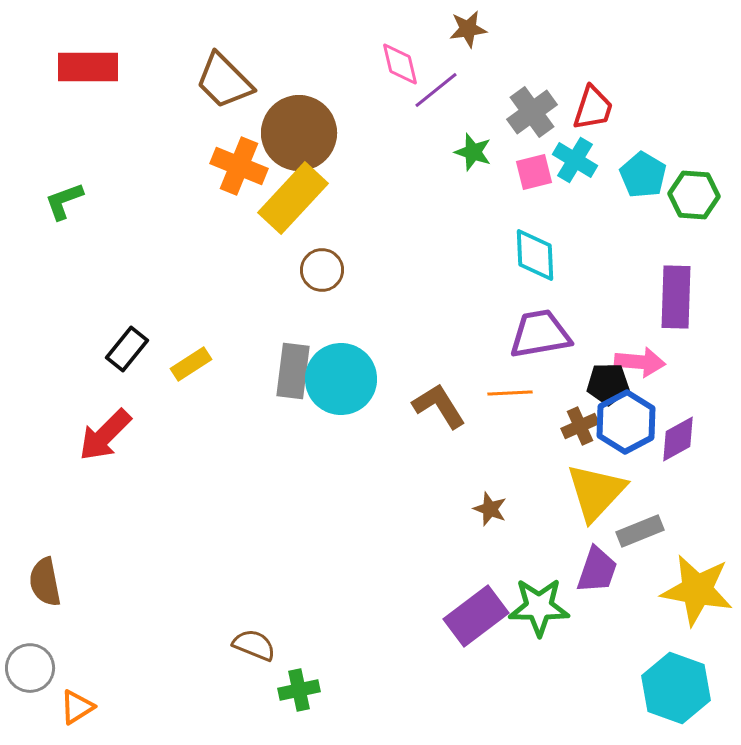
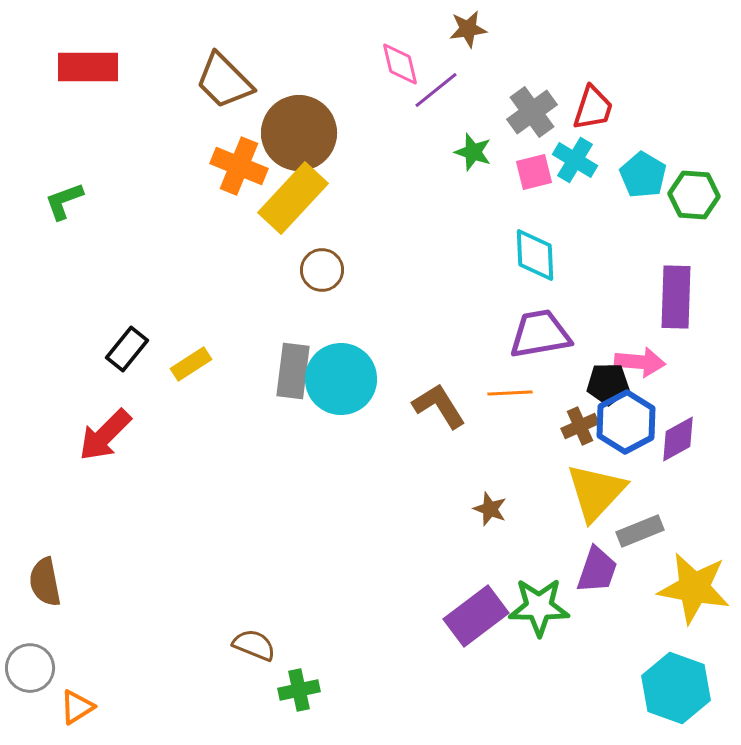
yellow star at (697, 590): moved 3 px left, 2 px up
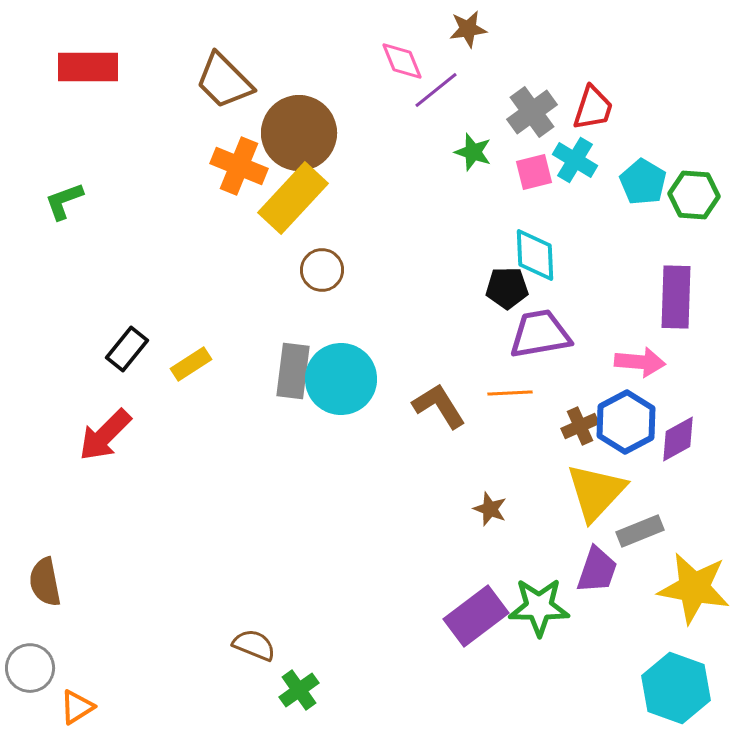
pink diamond at (400, 64): moved 2 px right, 3 px up; rotated 9 degrees counterclockwise
cyan pentagon at (643, 175): moved 7 px down
black pentagon at (608, 384): moved 101 px left, 96 px up
green cross at (299, 690): rotated 24 degrees counterclockwise
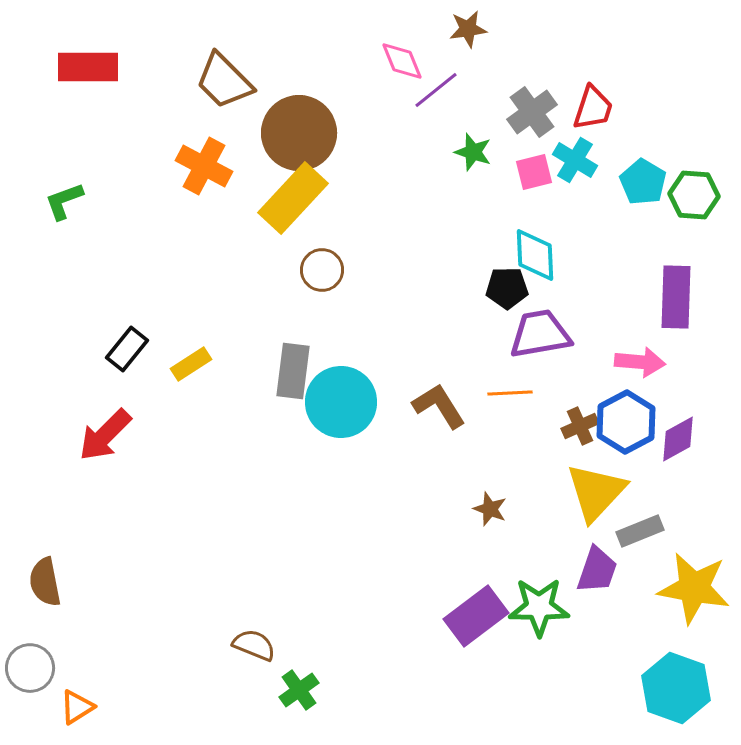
orange cross at (239, 166): moved 35 px left; rotated 6 degrees clockwise
cyan circle at (341, 379): moved 23 px down
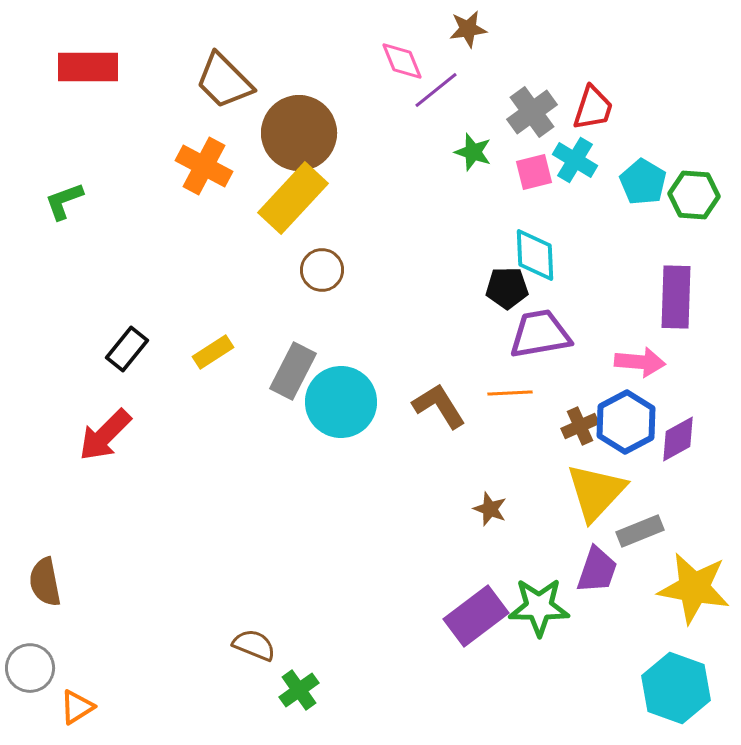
yellow rectangle at (191, 364): moved 22 px right, 12 px up
gray rectangle at (293, 371): rotated 20 degrees clockwise
